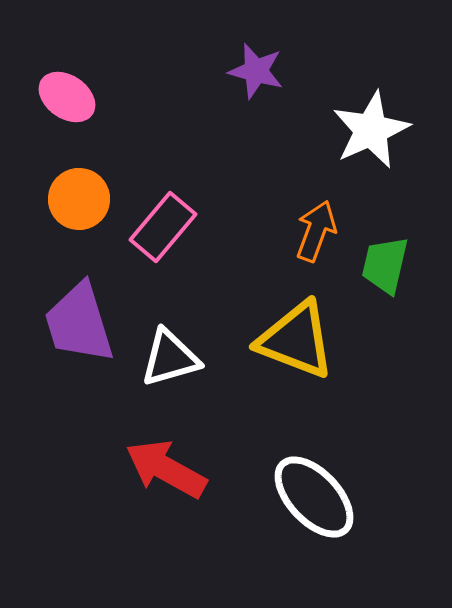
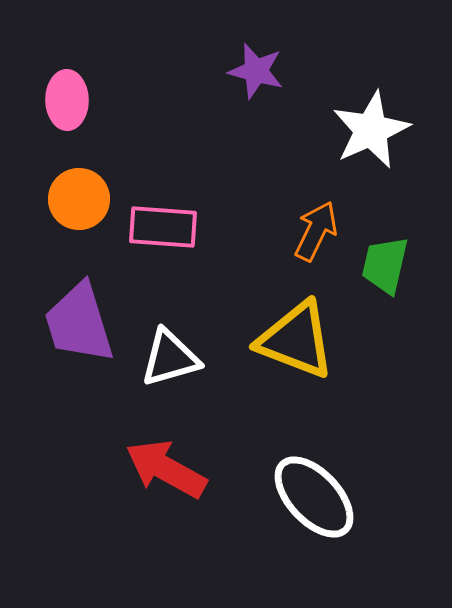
pink ellipse: moved 3 px down; rotated 54 degrees clockwise
pink rectangle: rotated 54 degrees clockwise
orange arrow: rotated 6 degrees clockwise
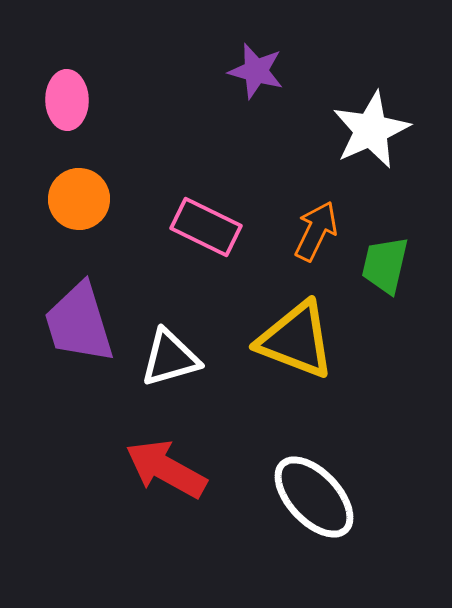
pink rectangle: moved 43 px right; rotated 22 degrees clockwise
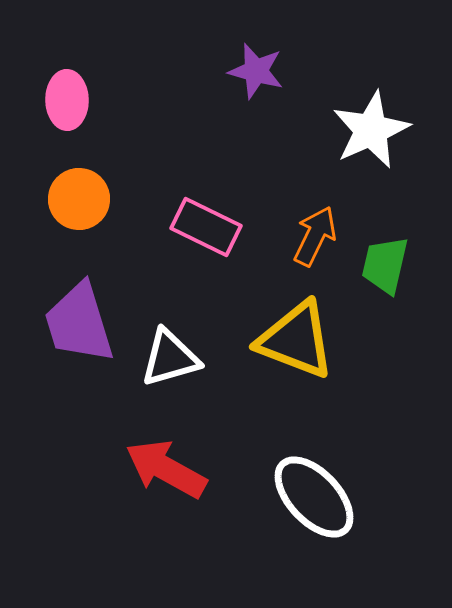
orange arrow: moved 1 px left, 5 px down
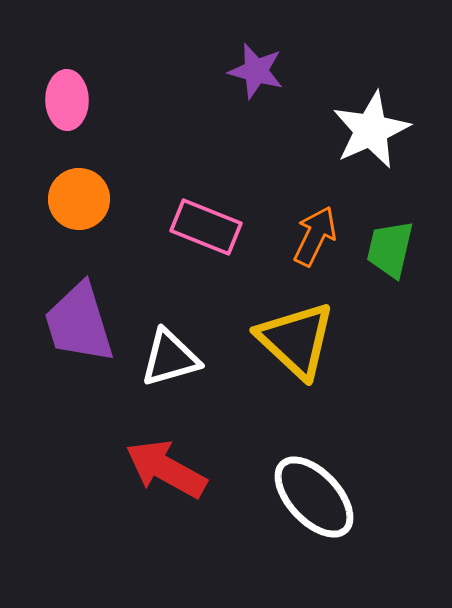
pink rectangle: rotated 4 degrees counterclockwise
green trapezoid: moved 5 px right, 16 px up
yellow triangle: rotated 22 degrees clockwise
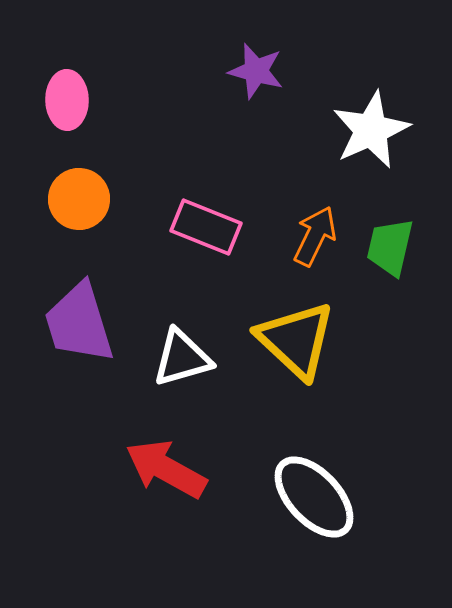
green trapezoid: moved 2 px up
white triangle: moved 12 px right
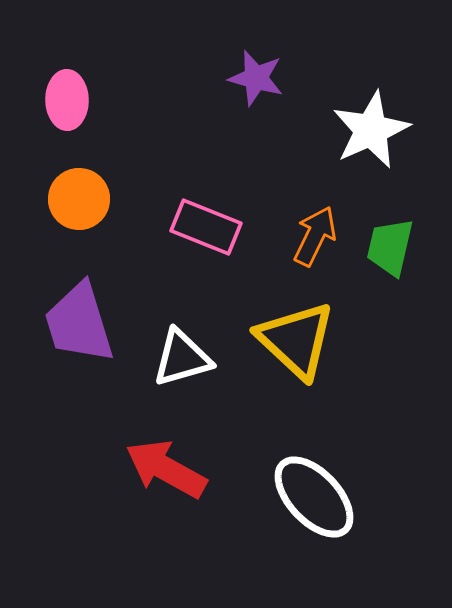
purple star: moved 7 px down
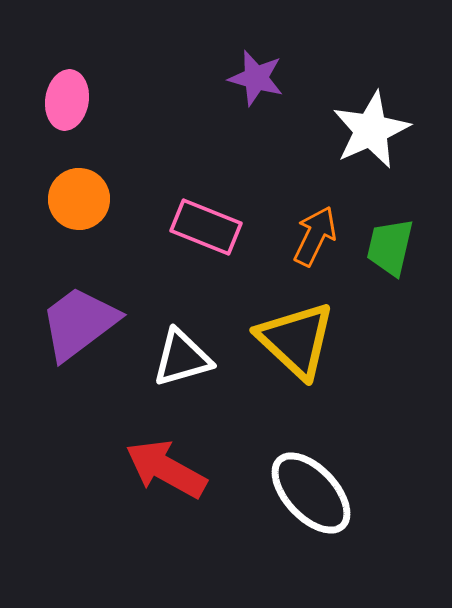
pink ellipse: rotated 10 degrees clockwise
purple trapezoid: rotated 70 degrees clockwise
white ellipse: moved 3 px left, 4 px up
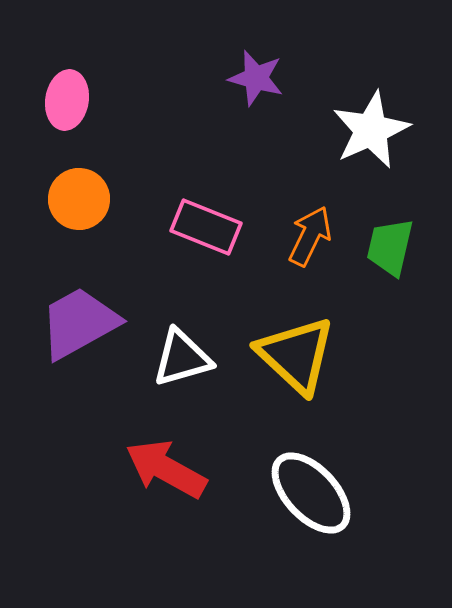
orange arrow: moved 5 px left
purple trapezoid: rotated 8 degrees clockwise
yellow triangle: moved 15 px down
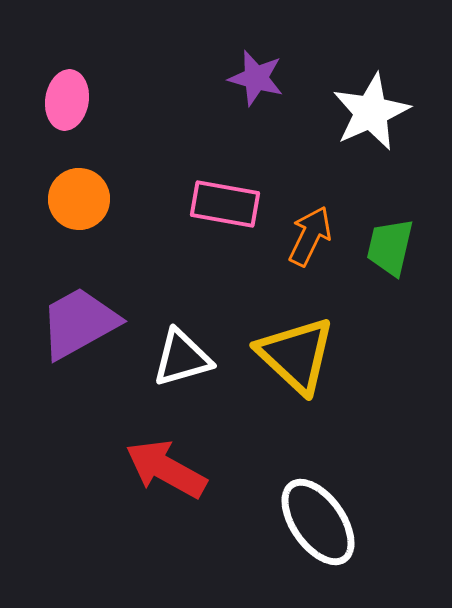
white star: moved 18 px up
pink rectangle: moved 19 px right, 23 px up; rotated 12 degrees counterclockwise
white ellipse: moved 7 px right, 29 px down; rotated 8 degrees clockwise
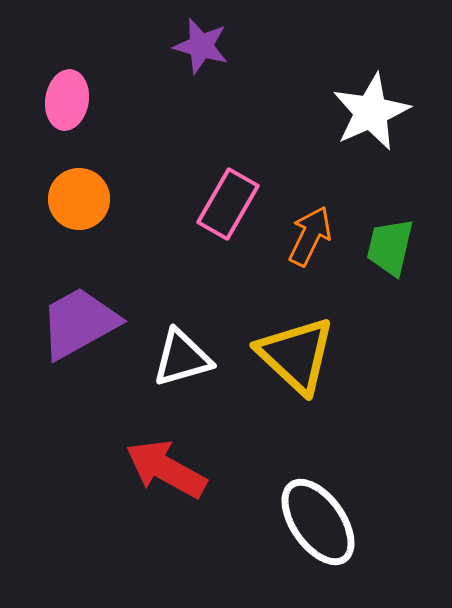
purple star: moved 55 px left, 32 px up
pink rectangle: moved 3 px right; rotated 70 degrees counterclockwise
